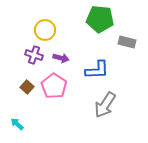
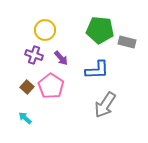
green pentagon: moved 11 px down
purple arrow: rotated 35 degrees clockwise
pink pentagon: moved 3 px left
cyan arrow: moved 8 px right, 6 px up
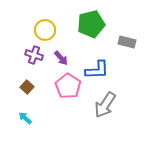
green pentagon: moved 9 px left, 6 px up; rotated 20 degrees counterclockwise
pink pentagon: moved 17 px right
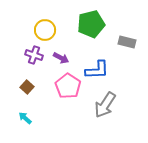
purple arrow: rotated 21 degrees counterclockwise
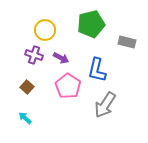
blue L-shape: rotated 105 degrees clockwise
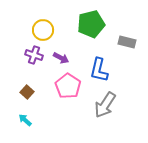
yellow circle: moved 2 px left
blue L-shape: moved 2 px right
brown square: moved 5 px down
cyan arrow: moved 2 px down
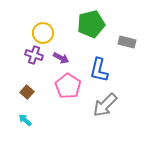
yellow circle: moved 3 px down
gray arrow: rotated 12 degrees clockwise
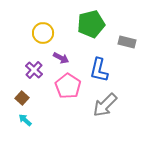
purple cross: moved 15 px down; rotated 24 degrees clockwise
brown square: moved 5 px left, 6 px down
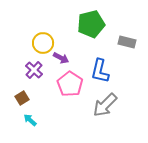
yellow circle: moved 10 px down
blue L-shape: moved 1 px right, 1 px down
pink pentagon: moved 2 px right, 2 px up
brown square: rotated 16 degrees clockwise
cyan arrow: moved 5 px right
